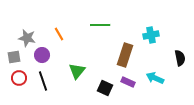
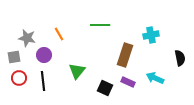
purple circle: moved 2 px right
black line: rotated 12 degrees clockwise
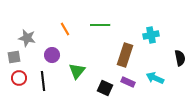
orange line: moved 6 px right, 5 px up
purple circle: moved 8 px right
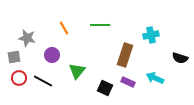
orange line: moved 1 px left, 1 px up
black semicircle: rotated 119 degrees clockwise
black line: rotated 54 degrees counterclockwise
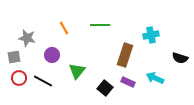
black square: rotated 14 degrees clockwise
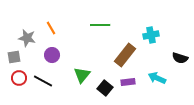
orange line: moved 13 px left
brown rectangle: rotated 20 degrees clockwise
green triangle: moved 5 px right, 4 px down
cyan arrow: moved 2 px right
purple rectangle: rotated 32 degrees counterclockwise
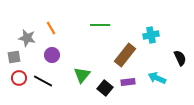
black semicircle: rotated 133 degrees counterclockwise
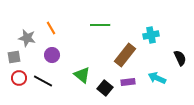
green triangle: rotated 30 degrees counterclockwise
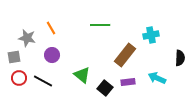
black semicircle: rotated 28 degrees clockwise
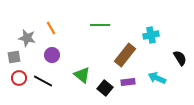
black semicircle: rotated 35 degrees counterclockwise
